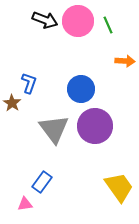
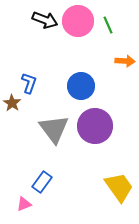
blue circle: moved 3 px up
pink triangle: moved 1 px left; rotated 14 degrees counterclockwise
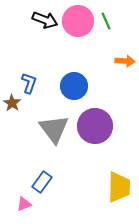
green line: moved 2 px left, 4 px up
blue circle: moved 7 px left
yellow trapezoid: rotated 36 degrees clockwise
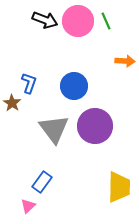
pink triangle: moved 4 px right, 2 px down; rotated 21 degrees counterclockwise
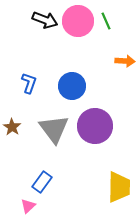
blue circle: moved 2 px left
brown star: moved 24 px down
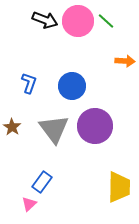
green line: rotated 24 degrees counterclockwise
pink triangle: moved 1 px right, 2 px up
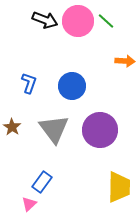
purple circle: moved 5 px right, 4 px down
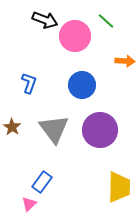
pink circle: moved 3 px left, 15 px down
blue circle: moved 10 px right, 1 px up
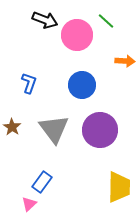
pink circle: moved 2 px right, 1 px up
